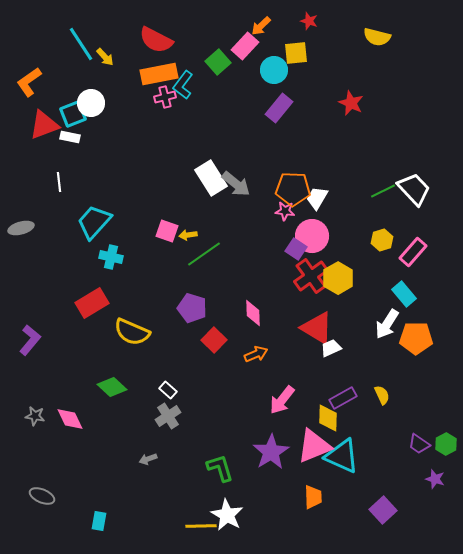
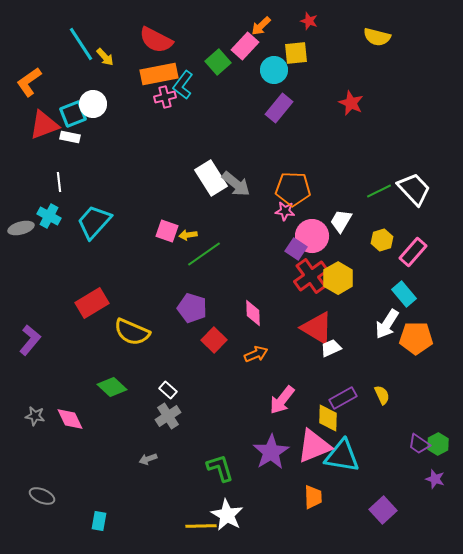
white circle at (91, 103): moved 2 px right, 1 px down
green line at (383, 191): moved 4 px left
white trapezoid at (317, 198): moved 24 px right, 23 px down
cyan cross at (111, 257): moved 62 px left, 41 px up; rotated 15 degrees clockwise
green hexagon at (446, 444): moved 8 px left
cyan triangle at (342, 456): rotated 15 degrees counterclockwise
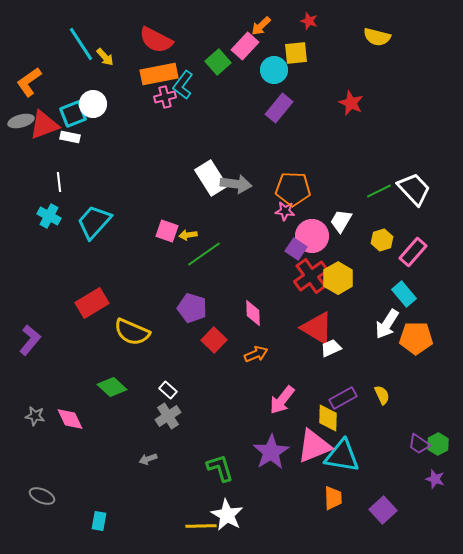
gray arrow at (236, 184): rotated 32 degrees counterclockwise
gray ellipse at (21, 228): moved 107 px up
orange trapezoid at (313, 497): moved 20 px right, 1 px down
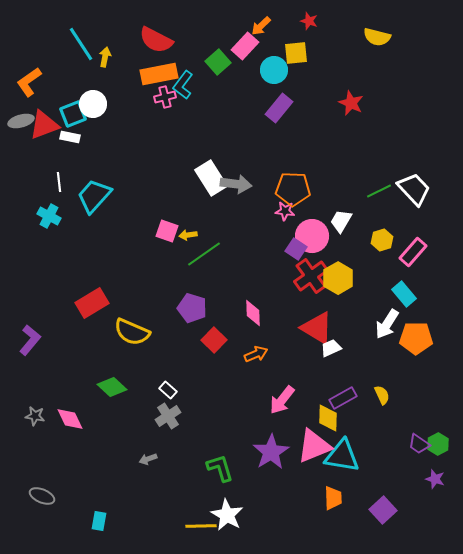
yellow arrow at (105, 57): rotated 126 degrees counterclockwise
cyan trapezoid at (94, 222): moved 26 px up
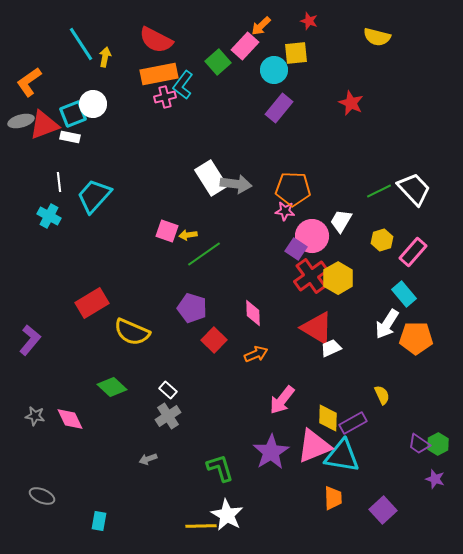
purple rectangle at (343, 398): moved 10 px right, 25 px down
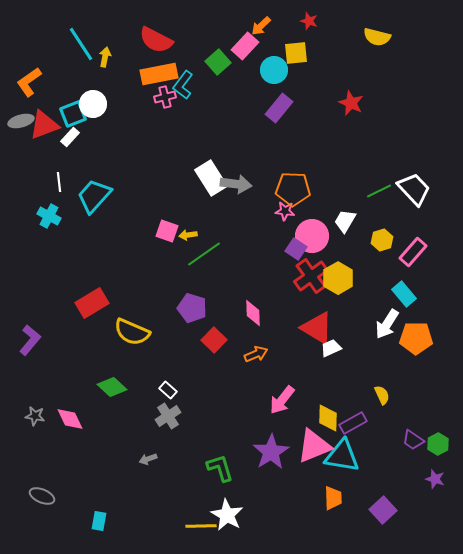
white rectangle at (70, 137): rotated 60 degrees counterclockwise
white trapezoid at (341, 221): moved 4 px right
purple trapezoid at (419, 444): moved 6 px left, 4 px up
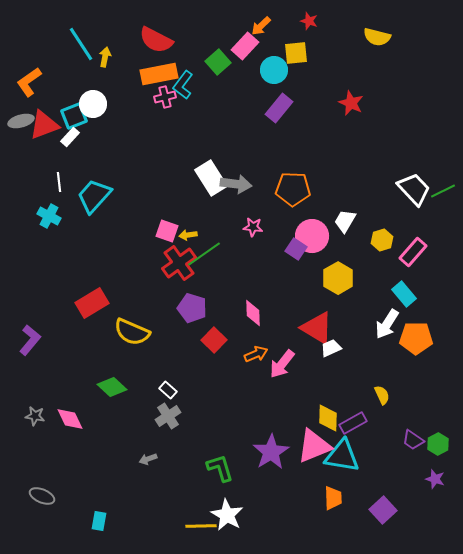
cyan square at (73, 114): moved 1 px right, 2 px down
green line at (379, 191): moved 64 px right
pink star at (285, 211): moved 32 px left, 16 px down
red cross at (311, 276): moved 132 px left, 13 px up
pink arrow at (282, 400): moved 36 px up
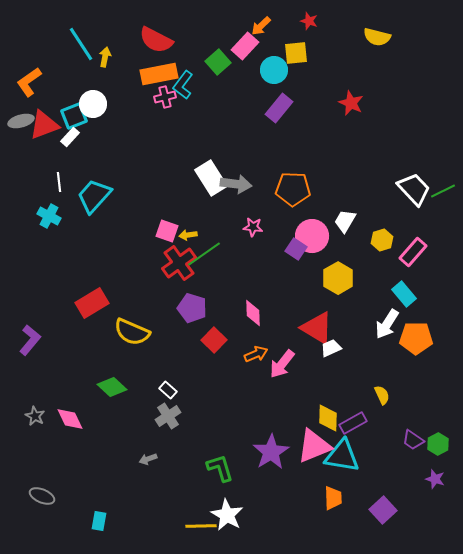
gray star at (35, 416): rotated 18 degrees clockwise
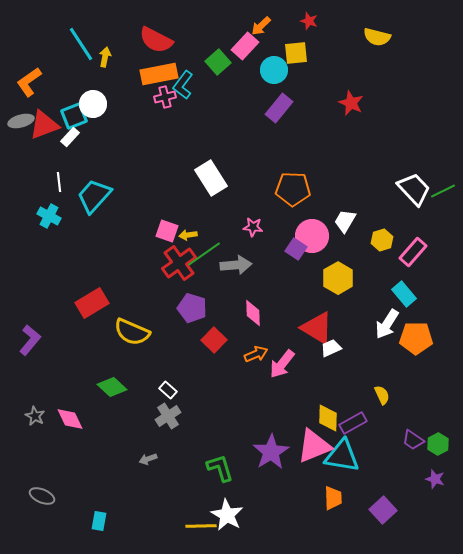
gray arrow at (236, 184): moved 81 px down; rotated 12 degrees counterclockwise
